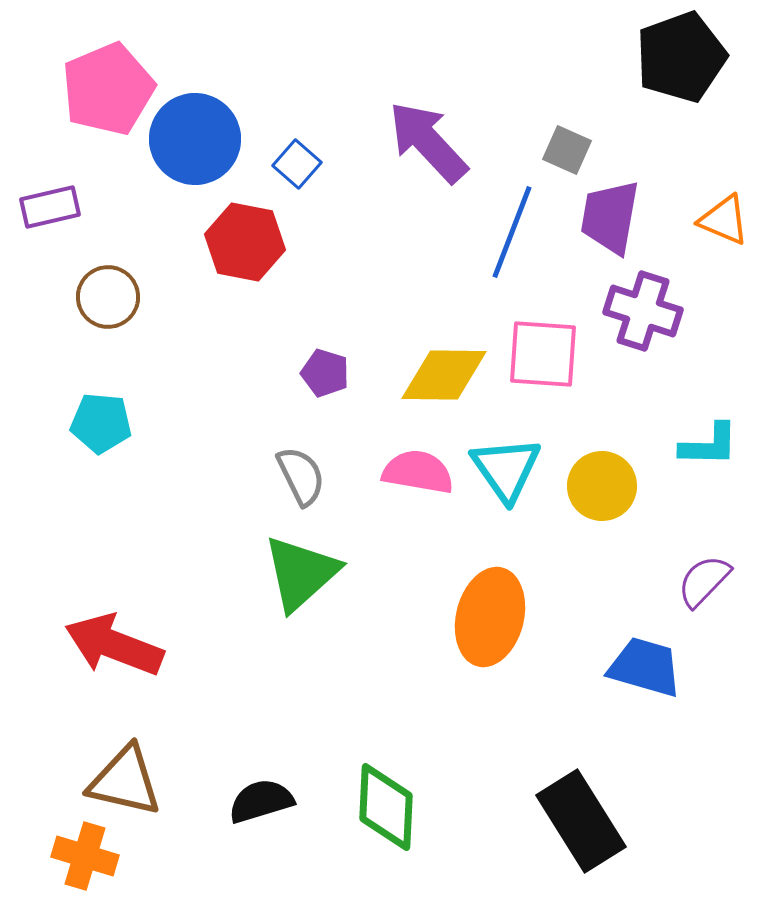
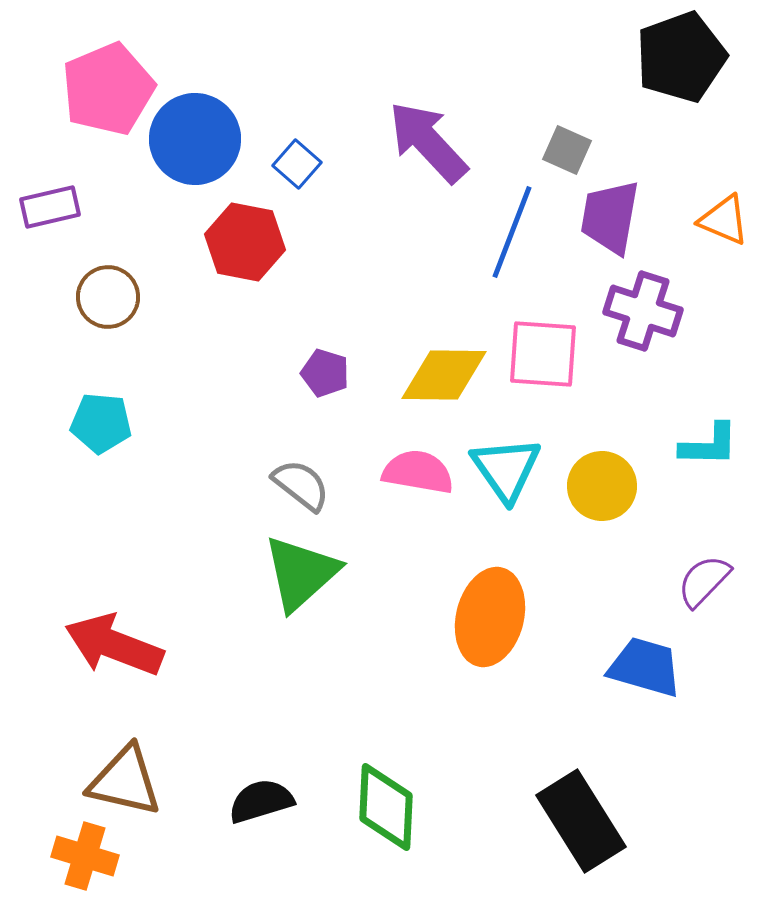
gray semicircle: moved 9 px down; rotated 26 degrees counterclockwise
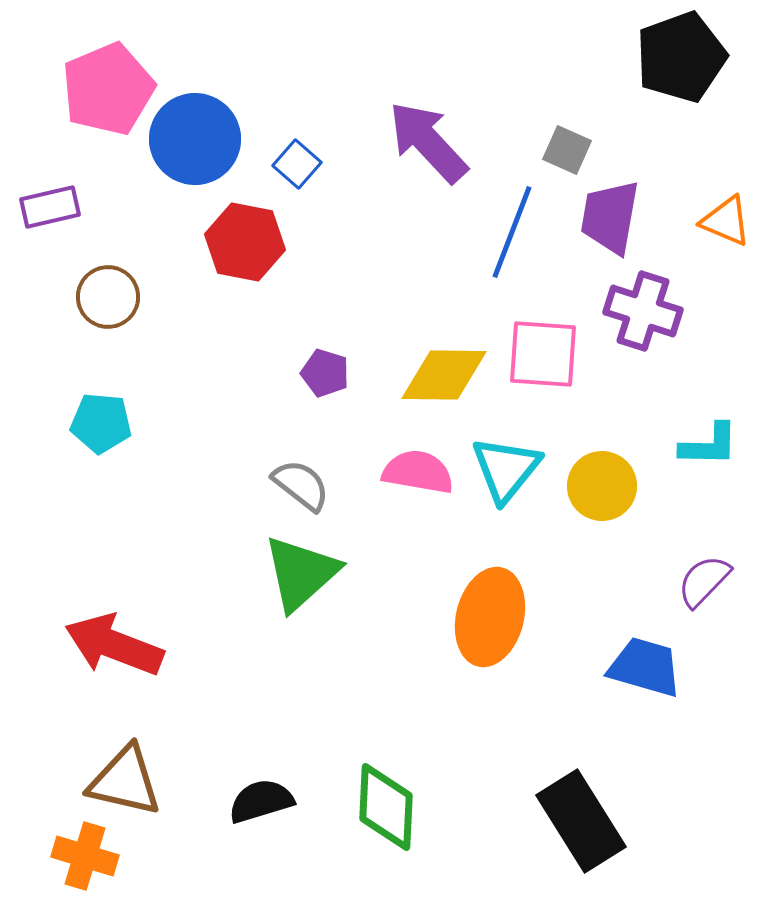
orange triangle: moved 2 px right, 1 px down
cyan triangle: rotated 14 degrees clockwise
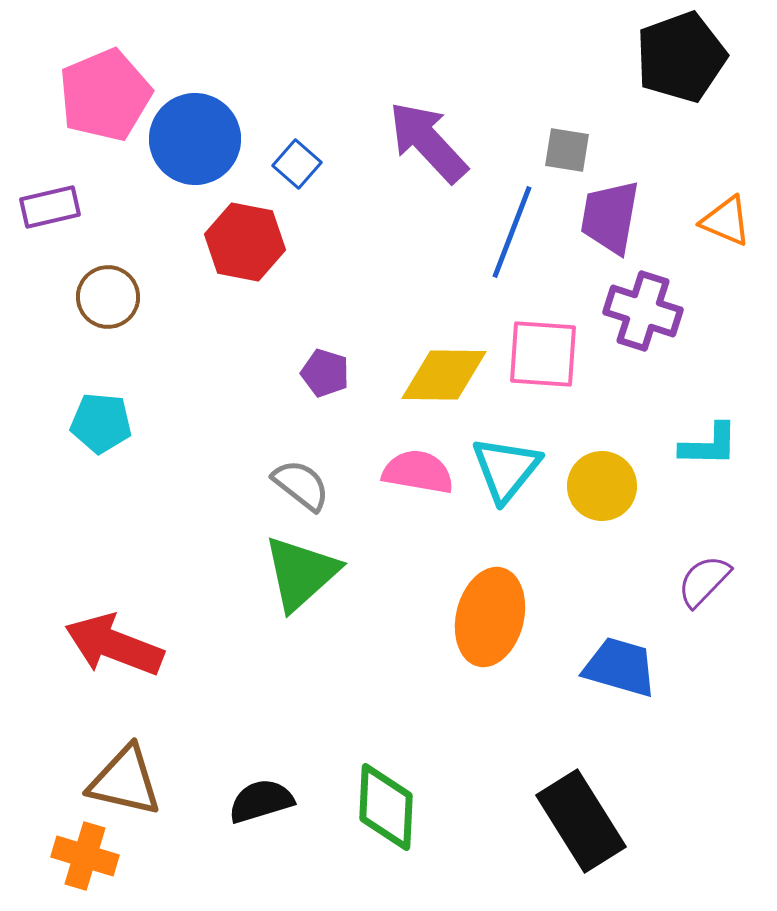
pink pentagon: moved 3 px left, 6 px down
gray square: rotated 15 degrees counterclockwise
blue trapezoid: moved 25 px left
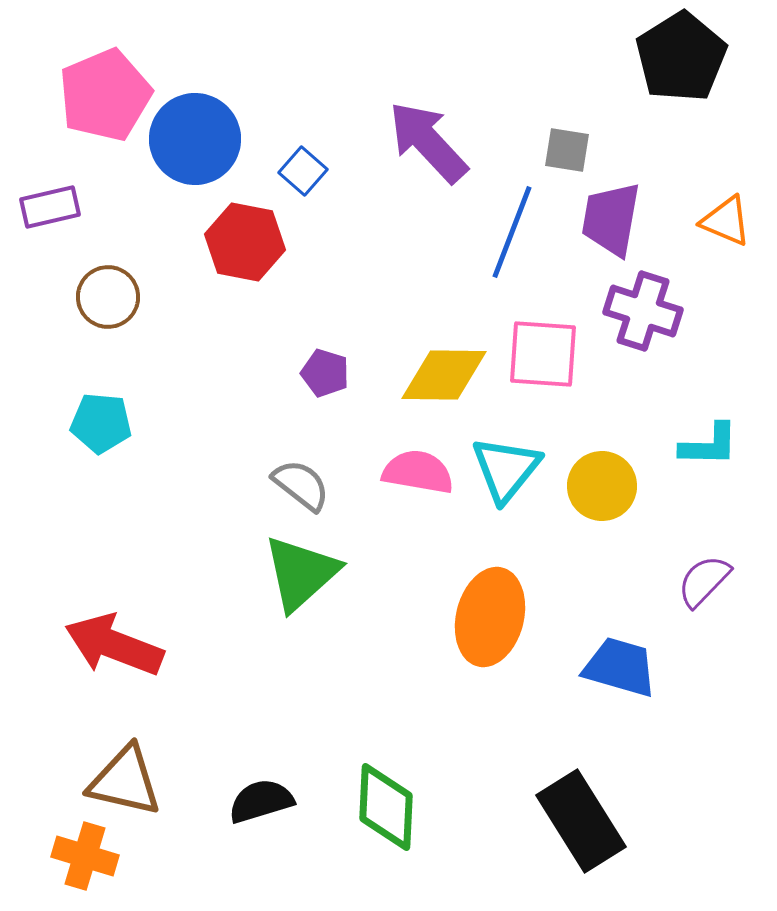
black pentagon: rotated 12 degrees counterclockwise
blue square: moved 6 px right, 7 px down
purple trapezoid: moved 1 px right, 2 px down
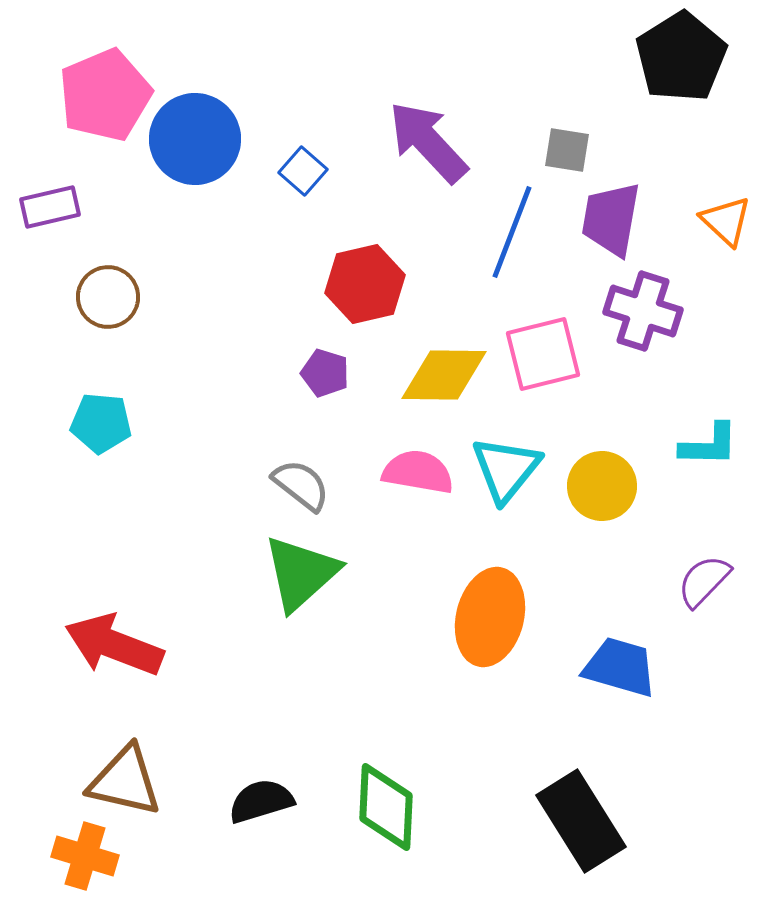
orange triangle: rotated 20 degrees clockwise
red hexagon: moved 120 px right, 42 px down; rotated 24 degrees counterclockwise
pink square: rotated 18 degrees counterclockwise
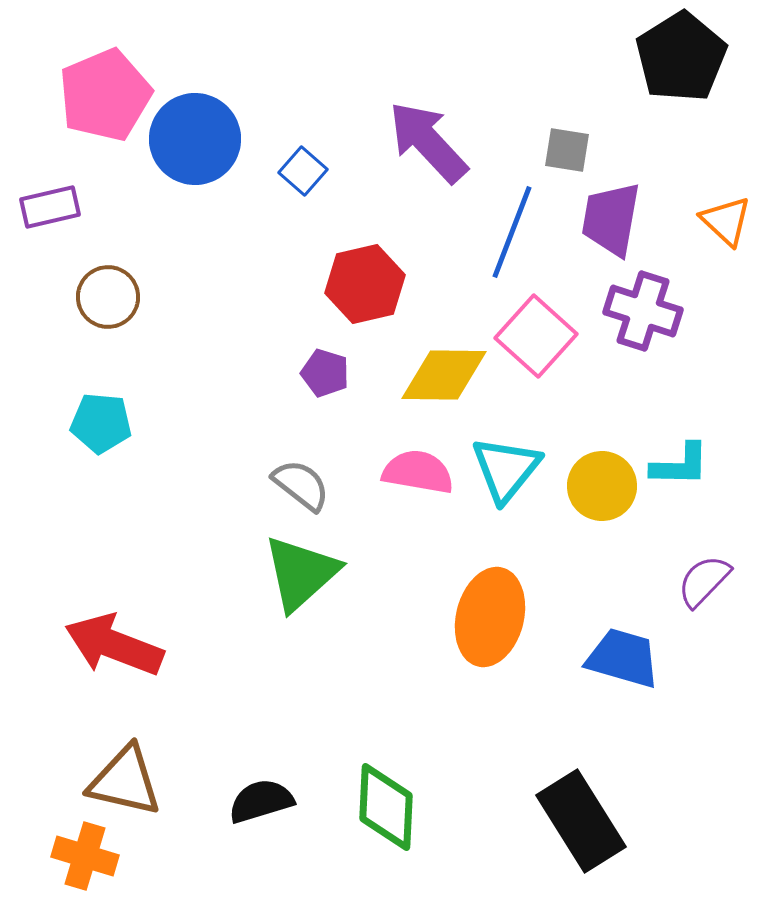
pink square: moved 7 px left, 18 px up; rotated 34 degrees counterclockwise
cyan L-shape: moved 29 px left, 20 px down
blue trapezoid: moved 3 px right, 9 px up
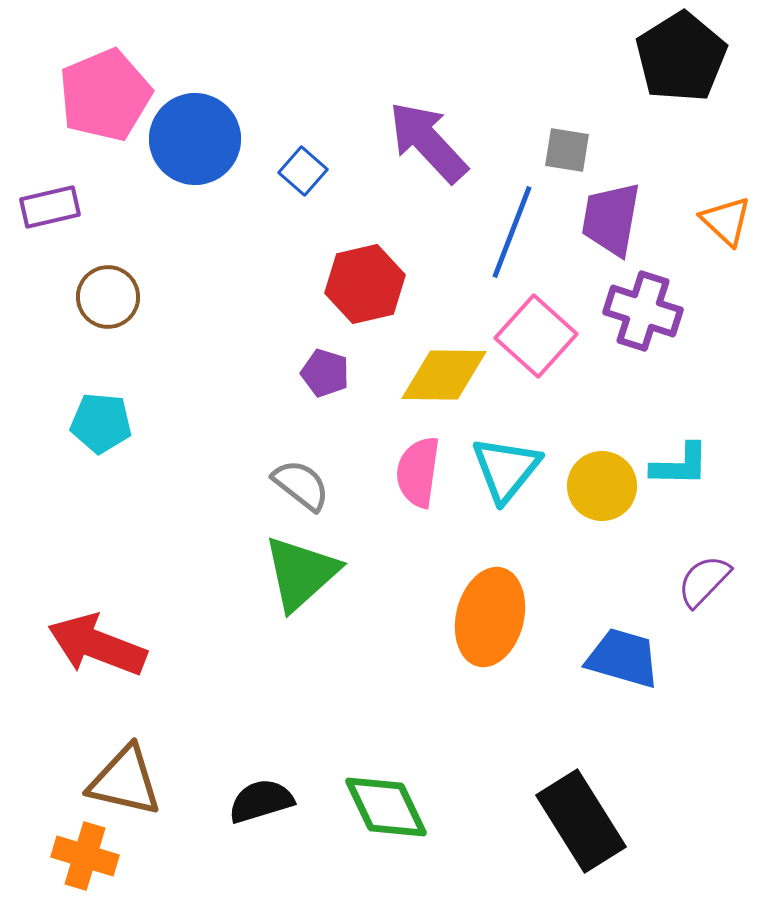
pink semicircle: rotated 92 degrees counterclockwise
red arrow: moved 17 px left
green diamond: rotated 28 degrees counterclockwise
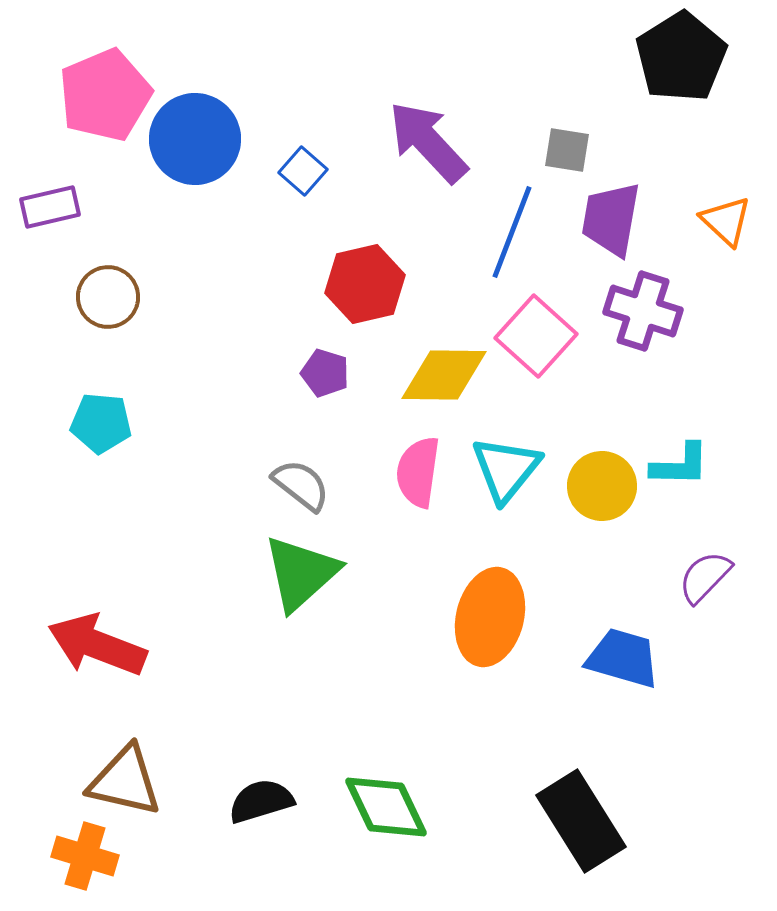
purple semicircle: moved 1 px right, 4 px up
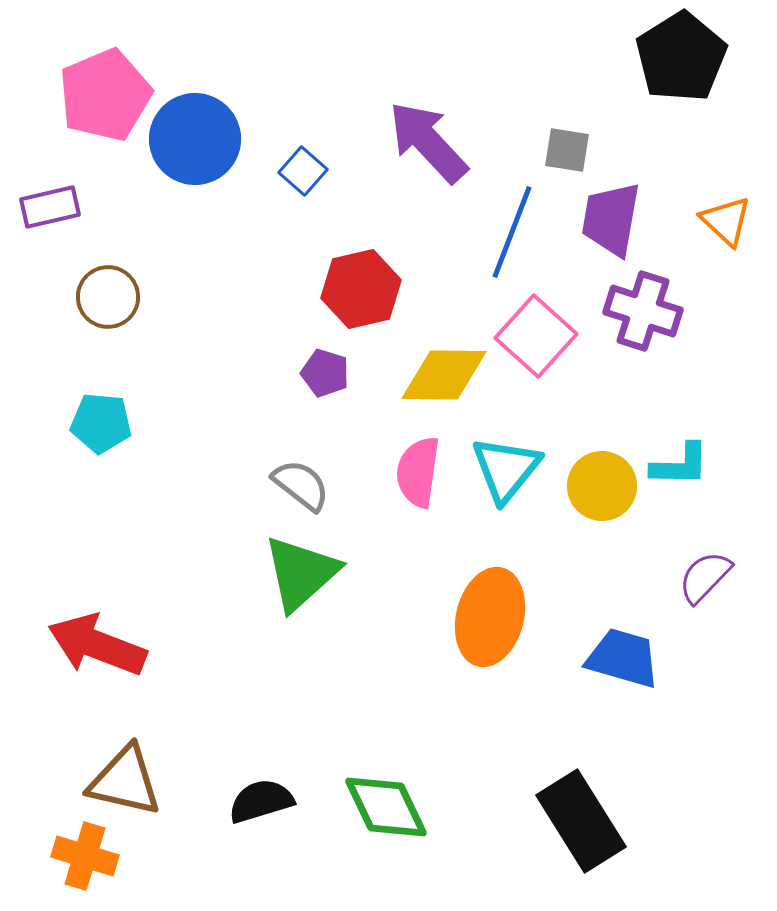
red hexagon: moved 4 px left, 5 px down
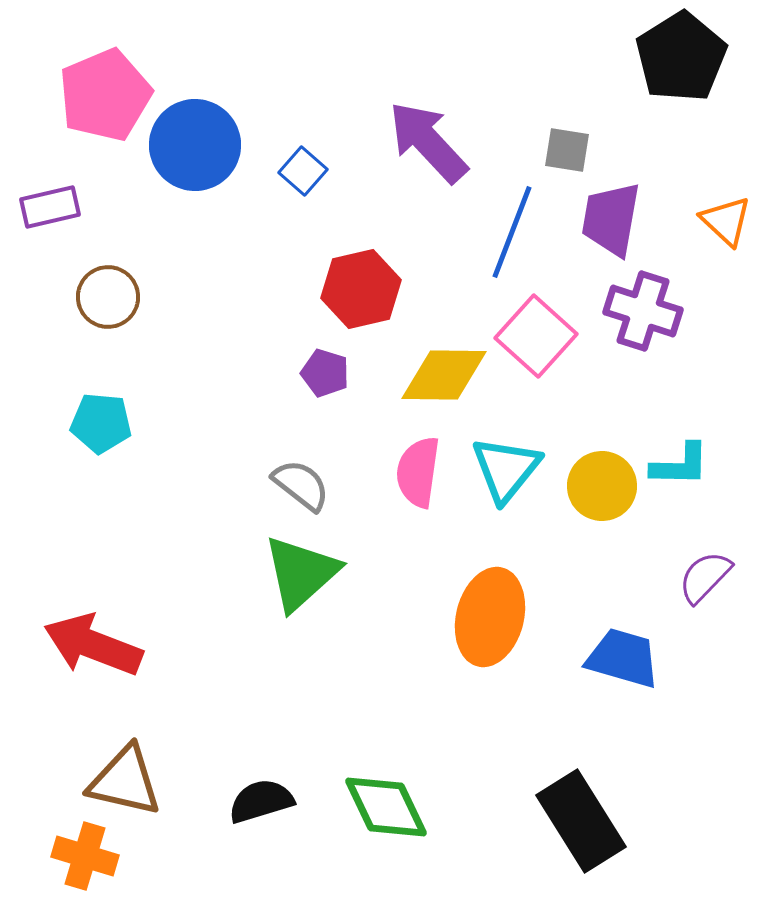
blue circle: moved 6 px down
red arrow: moved 4 px left
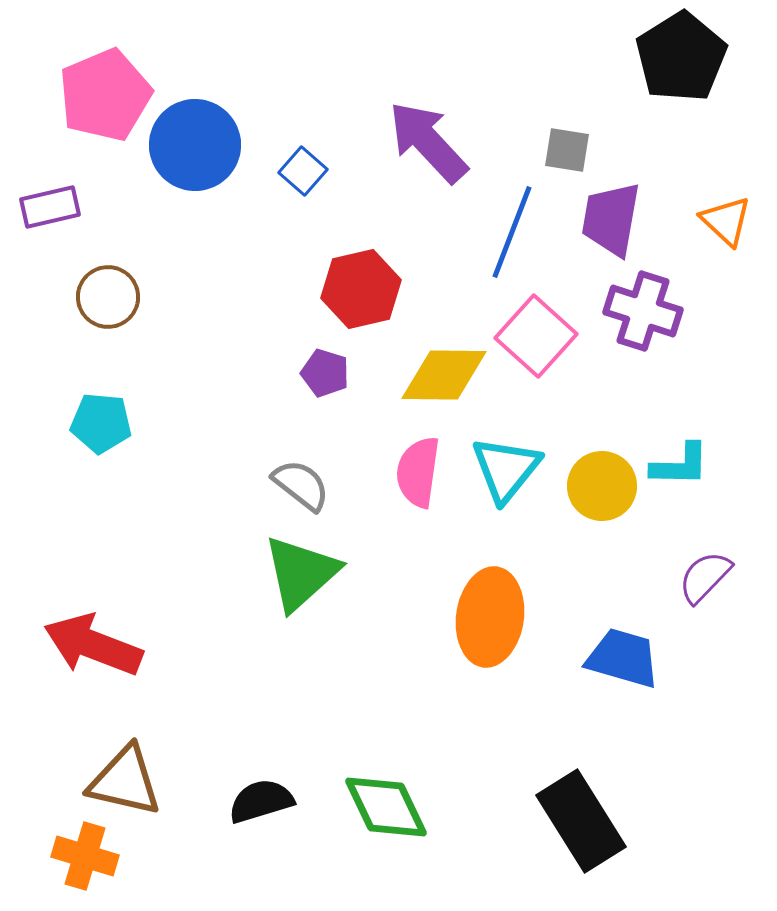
orange ellipse: rotated 6 degrees counterclockwise
